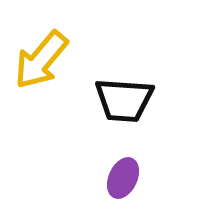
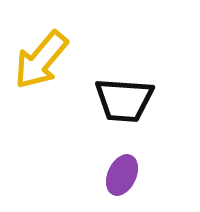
purple ellipse: moved 1 px left, 3 px up
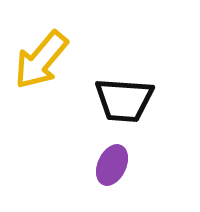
purple ellipse: moved 10 px left, 10 px up
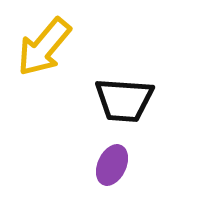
yellow arrow: moved 3 px right, 13 px up
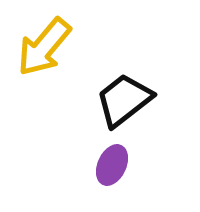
black trapezoid: rotated 138 degrees clockwise
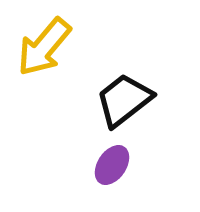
purple ellipse: rotated 9 degrees clockwise
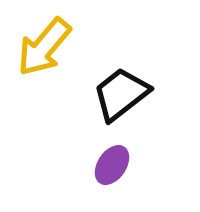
black trapezoid: moved 3 px left, 6 px up
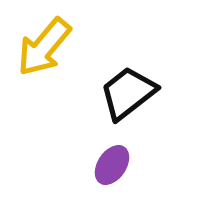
black trapezoid: moved 7 px right, 1 px up
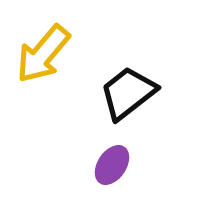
yellow arrow: moved 1 px left, 7 px down
